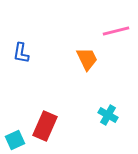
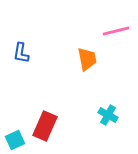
orange trapezoid: rotated 15 degrees clockwise
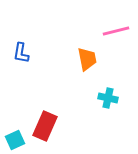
cyan cross: moved 17 px up; rotated 18 degrees counterclockwise
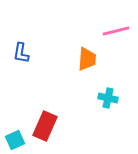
orange trapezoid: rotated 15 degrees clockwise
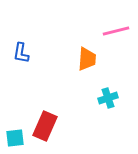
cyan cross: rotated 30 degrees counterclockwise
cyan square: moved 2 px up; rotated 18 degrees clockwise
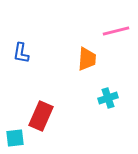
red rectangle: moved 4 px left, 10 px up
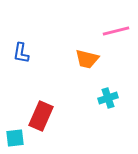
orange trapezoid: rotated 100 degrees clockwise
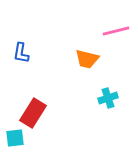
red rectangle: moved 8 px left, 3 px up; rotated 8 degrees clockwise
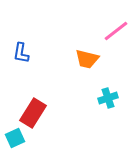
pink line: rotated 24 degrees counterclockwise
cyan square: rotated 18 degrees counterclockwise
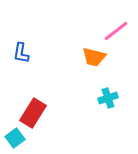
orange trapezoid: moved 7 px right, 2 px up
cyan square: rotated 12 degrees counterclockwise
